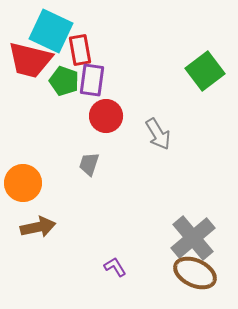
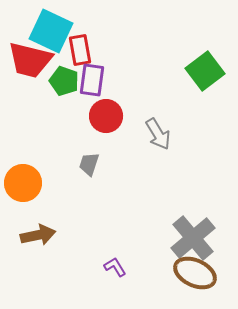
brown arrow: moved 8 px down
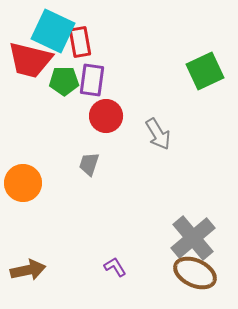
cyan square: moved 2 px right
red rectangle: moved 8 px up
green square: rotated 12 degrees clockwise
green pentagon: rotated 20 degrees counterclockwise
brown arrow: moved 10 px left, 35 px down
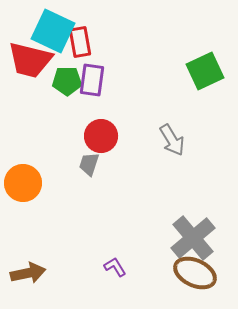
green pentagon: moved 3 px right
red circle: moved 5 px left, 20 px down
gray arrow: moved 14 px right, 6 px down
brown arrow: moved 3 px down
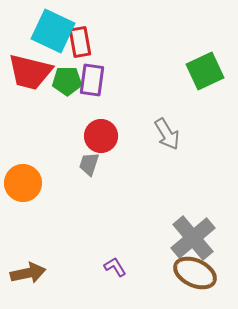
red trapezoid: moved 12 px down
gray arrow: moved 5 px left, 6 px up
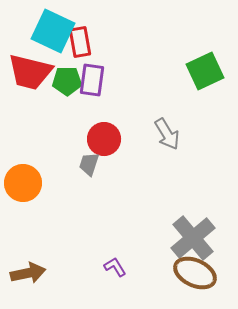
red circle: moved 3 px right, 3 px down
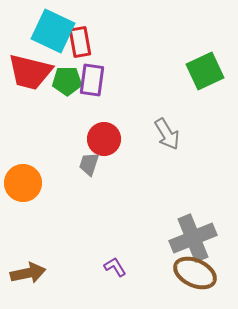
gray cross: rotated 18 degrees clockwise
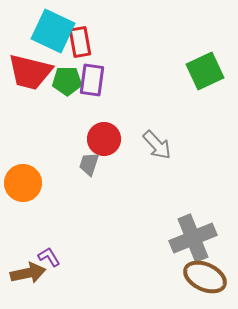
gray arrow: moved 10 px left, 11 px down; rotated 12 degrees counterclockwise
purple L-shape: moved 66 px left, 10 px up
brown ellipse: moved 10 px right, 4 px down
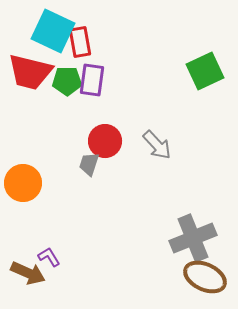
red circle: moved 1 px right, 2 px down
brown arrow: rotated 36 degrees clockwise
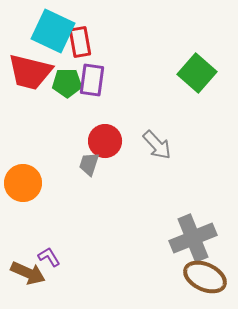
green square: moved 8 px left, 2 px down; rotated 24 degrees counterclockwise
green pentagon: moved 2 px down
